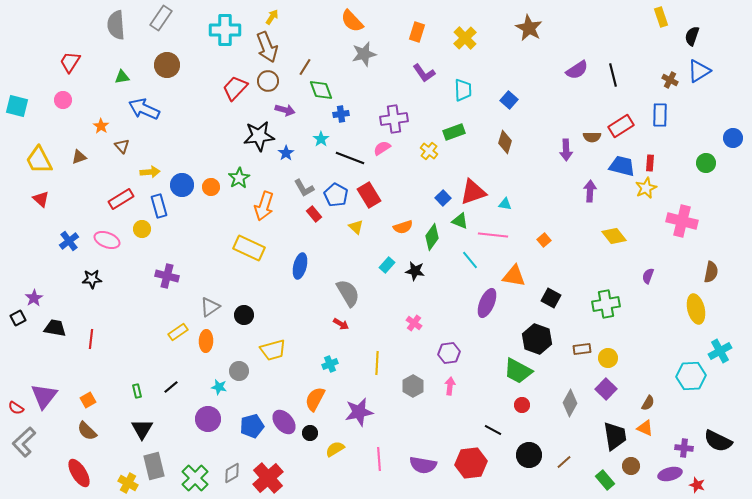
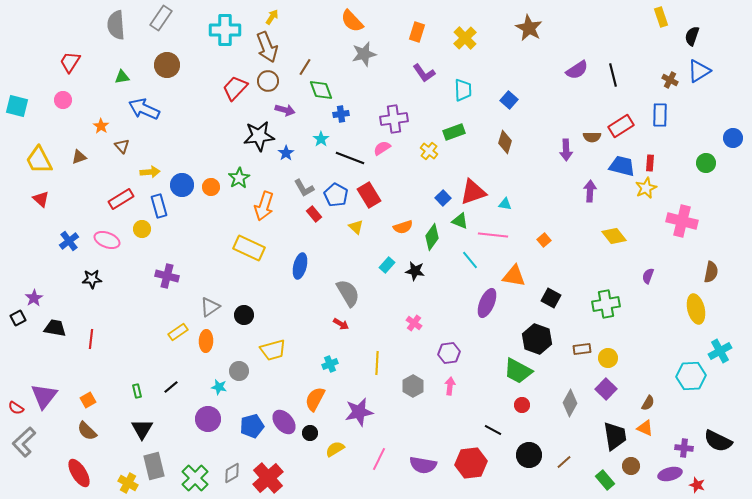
pink line at (379, 459): rotated 30 degrees clockwise
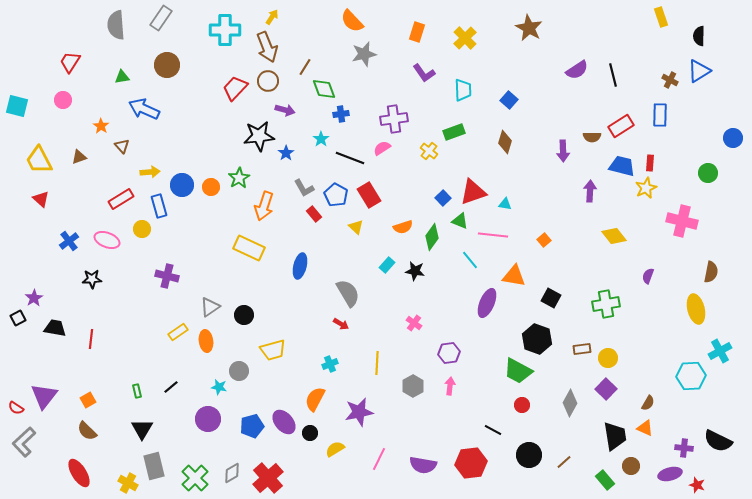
black semicircle at (692, 36): moved 7 px right; rotated 18 degrees counterclockwise
green diamond at (321, 90): moved 3 px right, 1 px up
purple arrow at (566, 150): moved 3 px left, 1 px down
green circle at (706, 163): moved 2 px right, 10 px down
orange ellipse at (206, 341): rotated 10 degrees counterclockwise
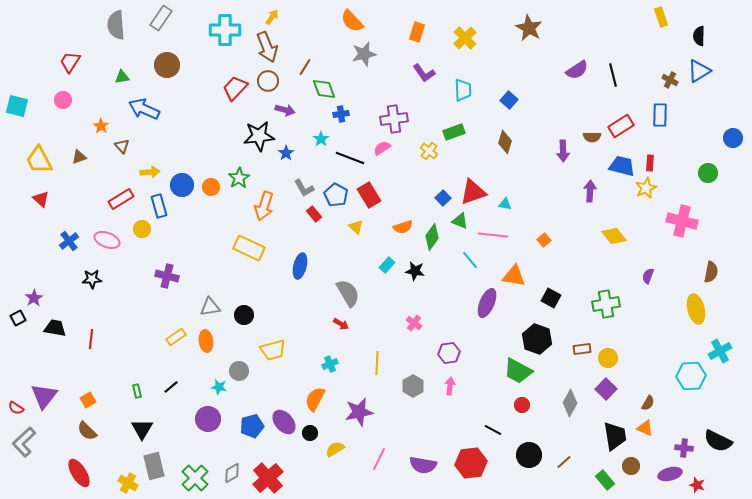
gray triangle at (210, 307): rotated 25 degrees clockwise
yellow rectangle at (178, 332): moved 2 px left, 5 px down
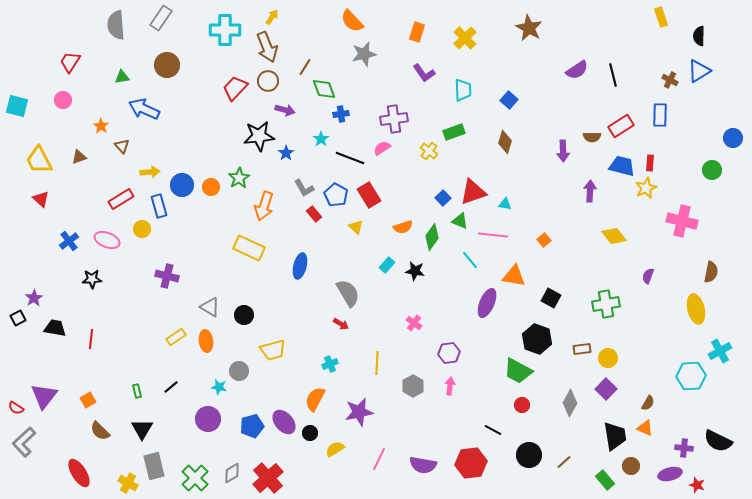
green circle at (708, 173): moved 4 px right, 3 px up
gray triangle at (210, 307): rotated 40 degrees clockwise
brown semicircle at (87, 431): moved 13 px right
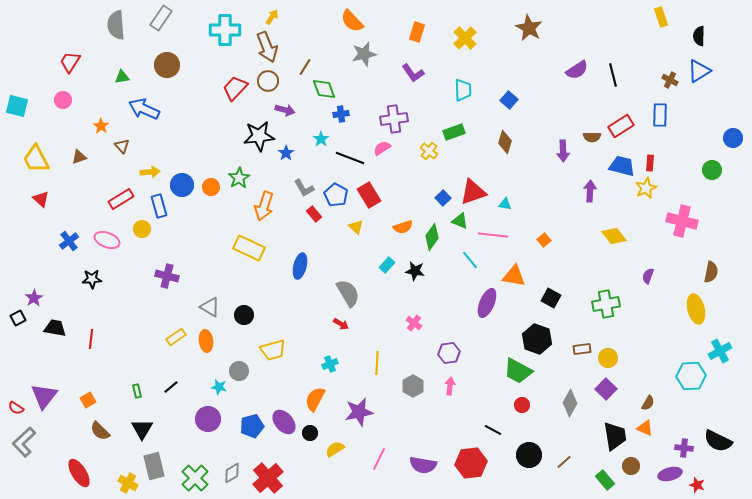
purple L-shape at (424, 73): moved 11 px left
yellow trapezoid at (39, 160): moved 3 px left, 1 px up
